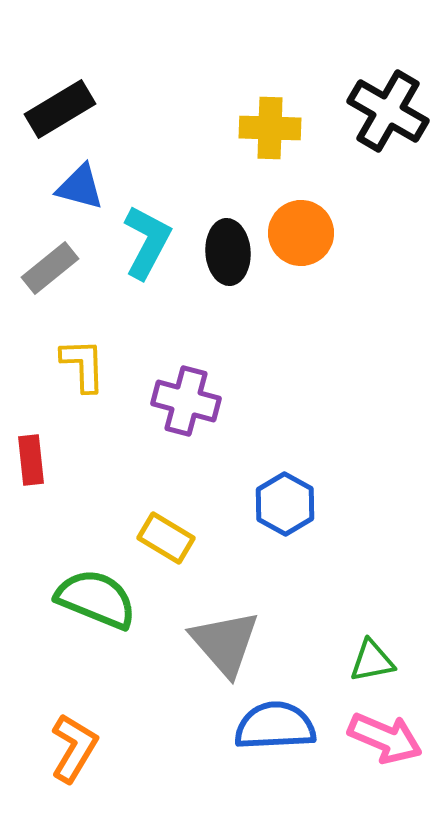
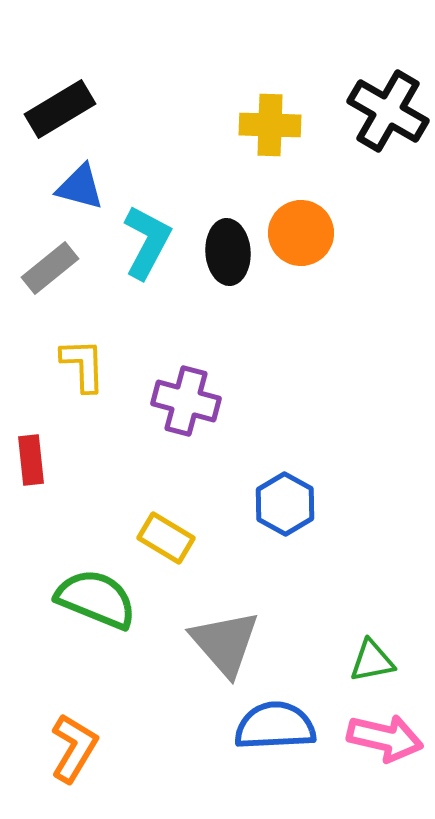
yellow cross: moved 3 px up
pink arrow: rotated 10 degrees counterclockwise
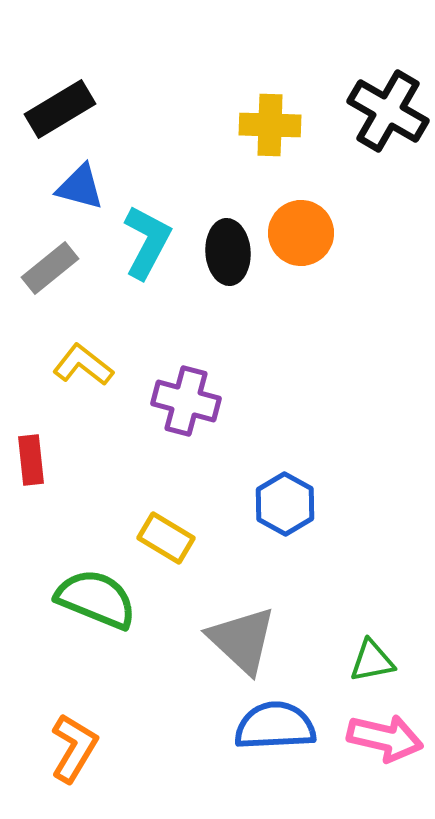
yellow L-shape: rotated 50 degrees counterclockwise
gray triangle: moved 17 px right, 3 px up; rotated 6 degrees counterclockwise
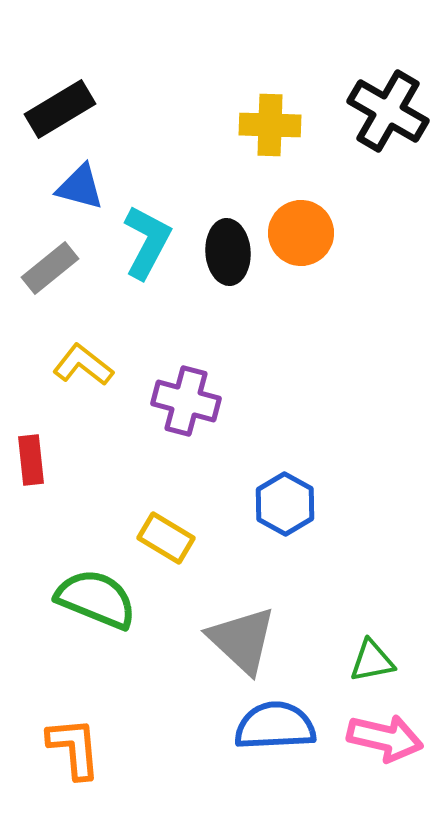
orange L-shape: rotated 36 degrees counterclockwise
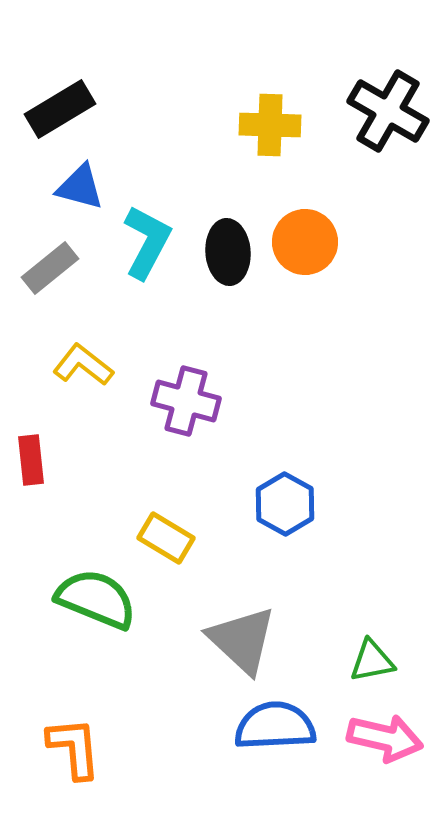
orange circle: moved 4 px right, 9 px down
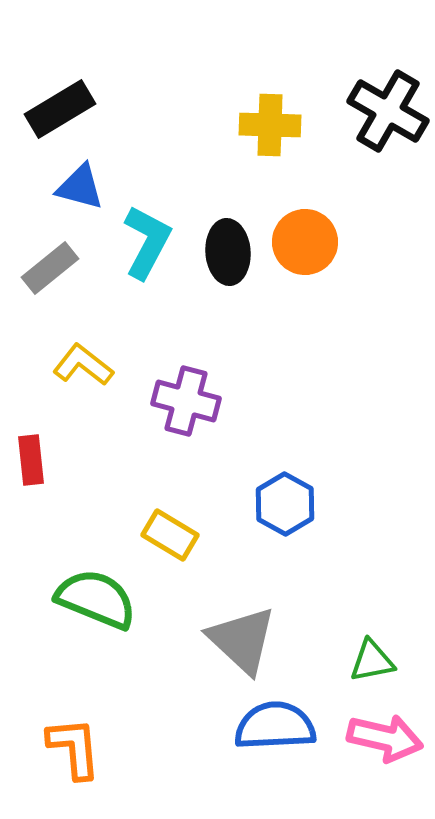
yellow rectangle: moved 4 px right, 3 px up
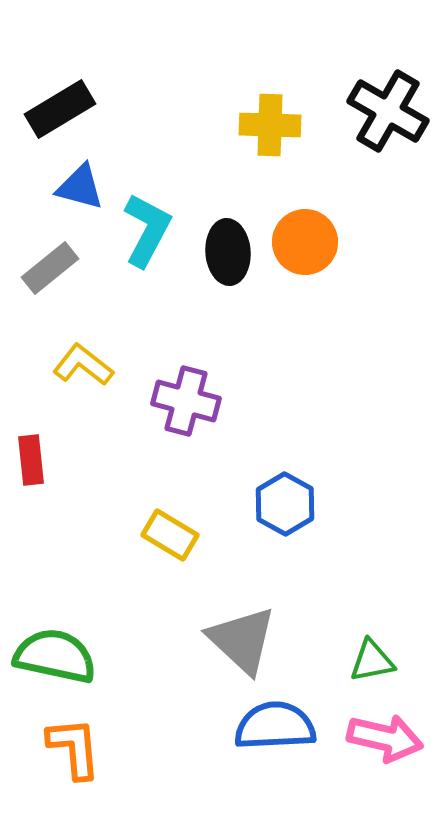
cyan L-shape: moved 12 px up
green semicircle: moved 41 px left, 57 px down; rotated 10 degrees counterclockwise
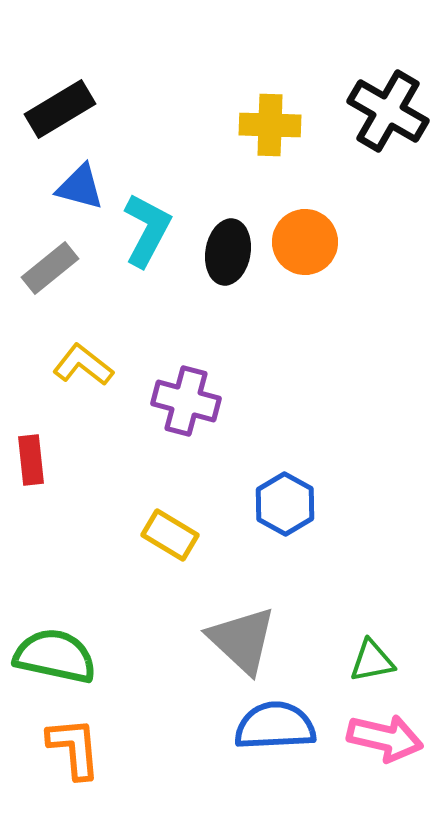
black ellipse: rotated 14 degrees clockwise
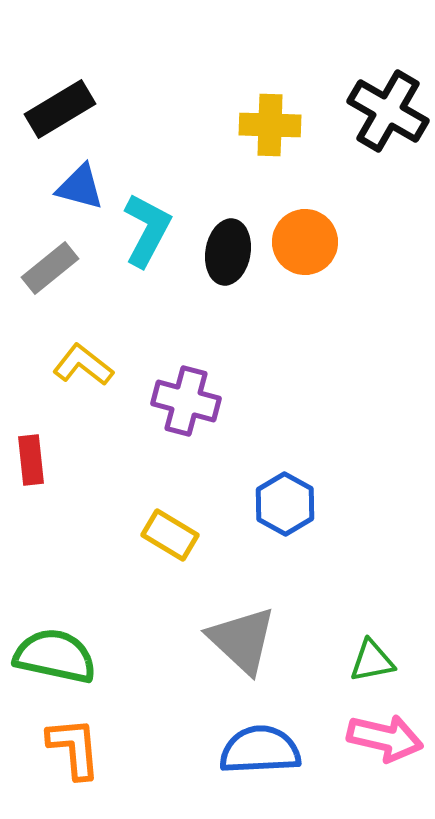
blue semicircle: moved 15 px left, 24 px down
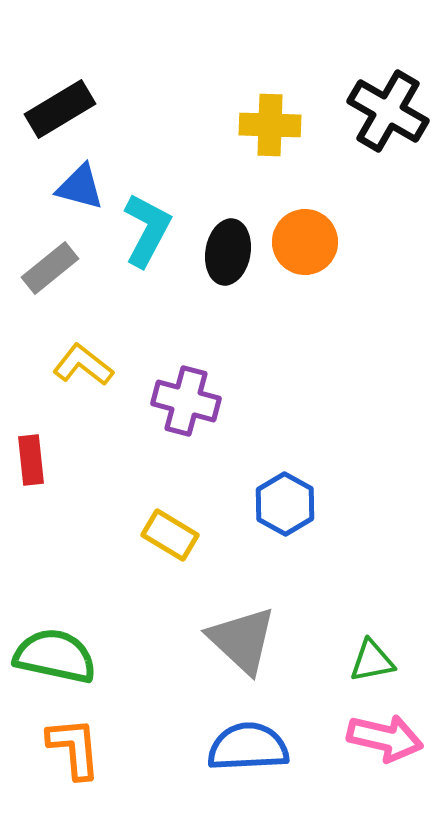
blue semicircle: moved 12 px left, 3 px up
